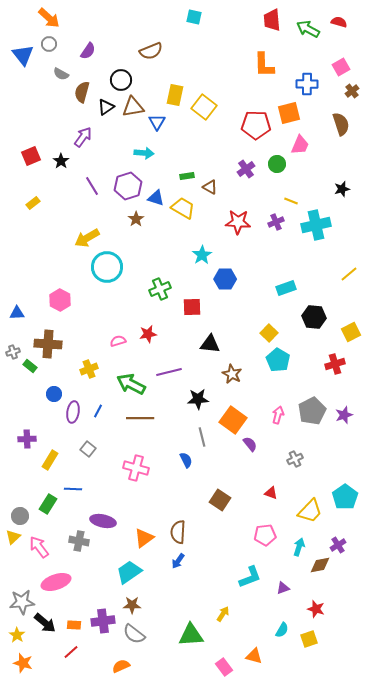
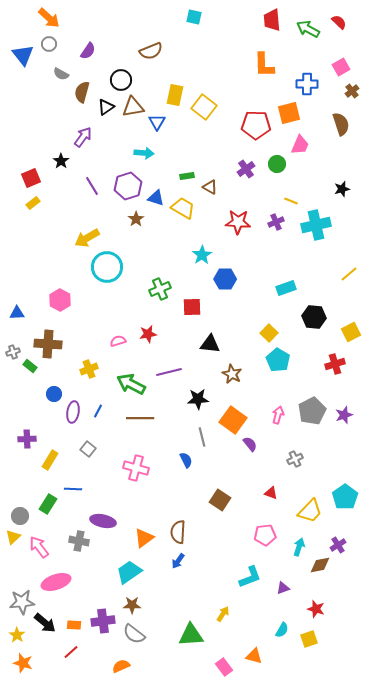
red semicircle at (339, 22): rotated 28 degrees clockwise
red square at (31, 156): moved 22 px down
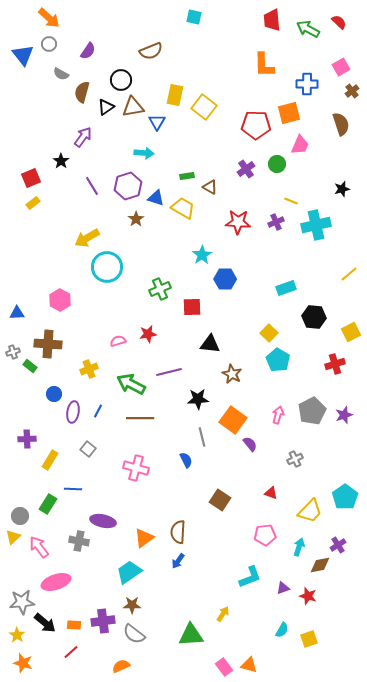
red star at (316, 609): moved 8 px left, 13 px up
orange triangle at (254, 656): moved 5 px left, 9 px down
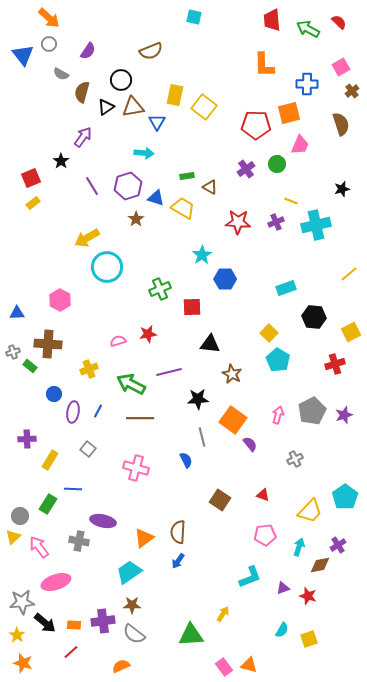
red triangle at (271, 493): moved 8 px left, 2 px down
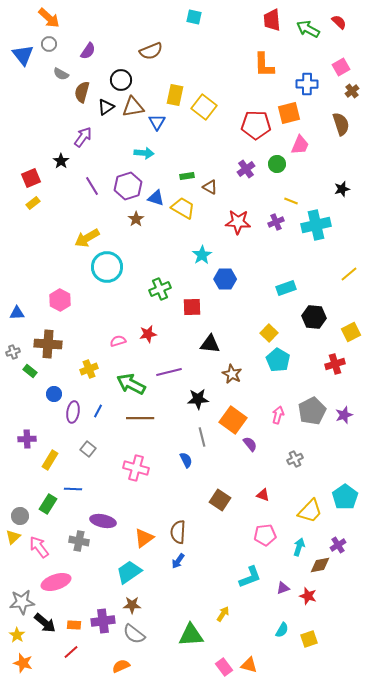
green rectangle at (30, 366): moved 5 px down
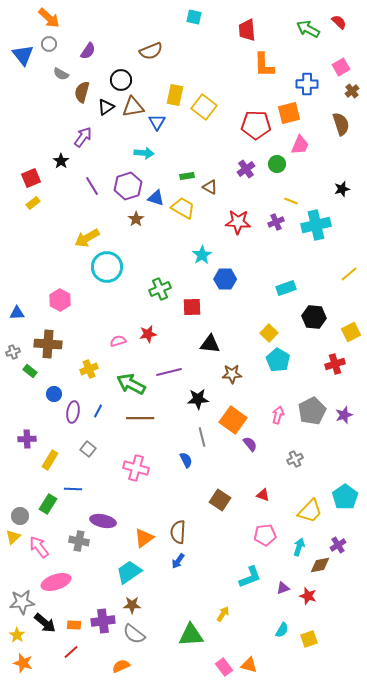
red trapezoid at (272, 20): moved 25 px left, 10 px down
brown star at (232, 374): rotated 30 degrees counterclockwise
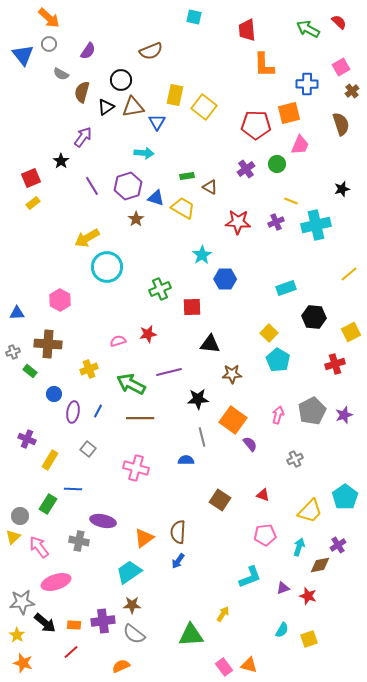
purple cross at (27, 439): rotated 24 degrees clockwise
blue semicircle at (186, 460): rotated 63 degrees counterclockwise
